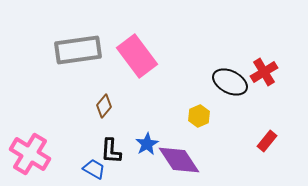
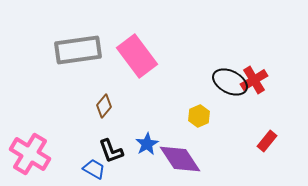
red cross: moved 10 px left, 8 px down
black L-shape: rotated 24 degrees counterclockwise
purple diamond: moved 1 px right, 1 px up
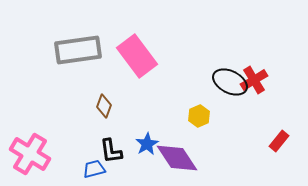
brown diamond: rotated 20 degrees counterclockwise
red rectangle: moved 12 px right
black L-shape: rotated 12 degrees clockwise
purple diamond: moved 3 px left, 1 px up
blue trapezoid: rotated 45 degrees counterclockwise
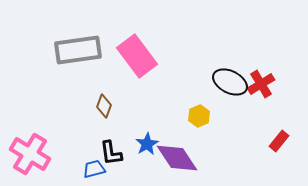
red cross: moved 7 px right, 4 px down
black L-shape: moved 2 px down
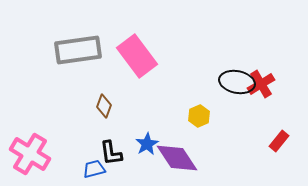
black ellipse: moved 7 px right; rotated 16 degrees counterclockwise
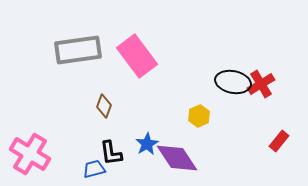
black ellipse: moved 4 px left
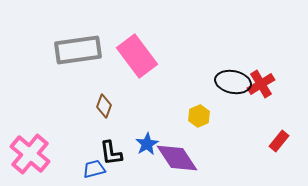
pink cross: rotated 9 degrees clockwise
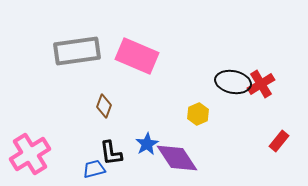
gray rectangle: moved 1 px left, 1 px down
pink rectangle: rotated 30 degrees counterclockwise
yellow hexagon: moved 1 px left, 2 px up
pink cross: rotated 18 degrees clockwise
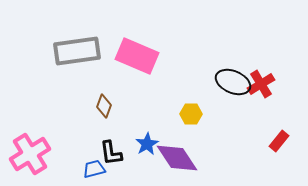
black ellipse: rotated 12 degrees clockwise
yellow hexagon: moved 7 px left; rotated 25 degrees clockwise
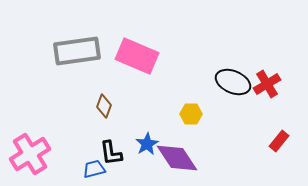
red cross: moved 6 px right
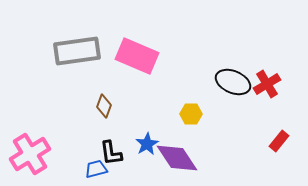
blue trapezoid: moved 2 px right
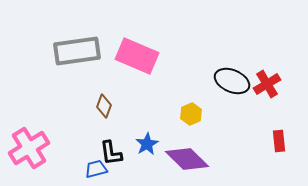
black ellipse: moved 1 px left, 1 px up
yellow hexagon: rotated 25 degrees counterclockwise
red rectangle: rotated 45 degrees counterclockwise
pink cross: moved 1 px left, 6 px up
purple diamond: moved 10 px right, 1 px down; rotated 12 degrees counterclockwise
